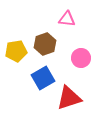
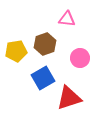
pink circle: moved 1 px left
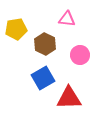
brown hexagon: rotated 15 degrees counterclockwise
yellow pentagon: moved 22 px up
pink circle: moved 3 px up
red triangle: rotated 16 degrees clockwise
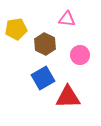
red triangle: moved 1 px left, 1 px up
